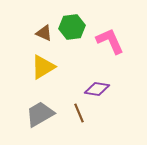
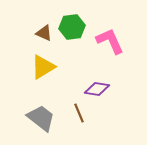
gray trapezoid: moved 1 px right, 4 px down; rotated 68 degrees clockwise
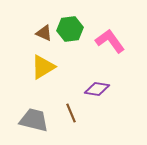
green hexagon: moved 2 px left, 2 px down
pink L-shape: rotated 12 degrees counterclockwise
brown line: moved 8 px left
gray trapezoid: moved 7 px left, 2 px down; rotated 24 degrees counterclockwise
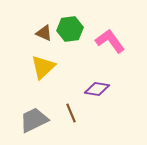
yellow triangle: rotated 12 degrees counterclockwise
gray trapezoid: rotated 40 degrees counterclockwise
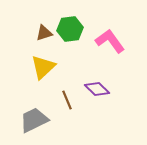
brown triangle: rotated 42 degrees counterclockwise
purple diamond: rotated 35 degrees clockwise
brown line: moved 4 px left, 13 px up
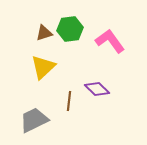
brown line: moved 2 px right, 1 px down; rotated 30 degrees clockwise
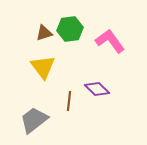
yellow triangle: rotated 24 degrees counterclockwise
gray trapezoid: rotated 12 degrees counterclockwise
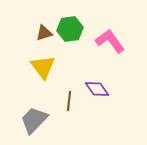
purple diamond: rotated 10 degrees clockwise
gray trapezoid: rotated 8 degrees counterclockwise
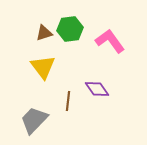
brown line: moved 1 px left
